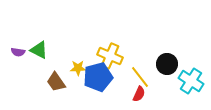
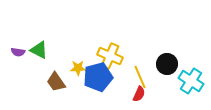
yellow line: rotated 15 degrees clockwise
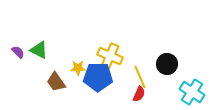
purple semicircle: rotated 144 degrees counterclockwise
blue pentagon: rotated 16 degrees clockwise
cyan cross: moved 1 px right, 11 px down
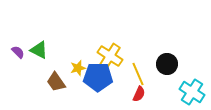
yellow cross: rotated 10 degrees clockwise
yellow star: rotated 14 degrees counterclockwise
yellow line: moved 2 px left, 3 px up
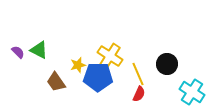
yellow star: moved 3 px up
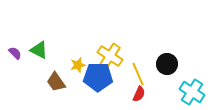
purple semicircle: moved 3 px left, 1 px down
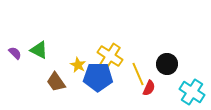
yellow star: rotated 28 degrees counterclockwise
red semicircle: moved 10 px right, 6 px up
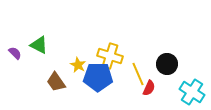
green triangle: moved 5 px up
yellow cross: rotated 15 degrees counterclockwise
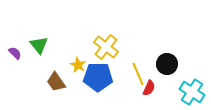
green triangle: rotated 24 degrees clockwise
yellow cross: moved 4 px left, 9 px up; rotated 20 degrees clockwise
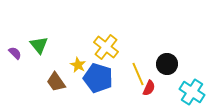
blue pentagon: moved 1 px down; rotated 16 degrees clockwise
